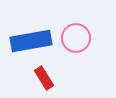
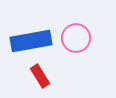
red rectangle: moved 4 px left, 2 px up
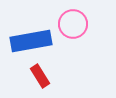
pink circle: moved 3 px left, 14 px up
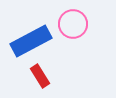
blue rectangle: rotated 18 degrees counterclockwise
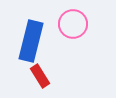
blue rectangle: rotated 48 degrees counterclockwise
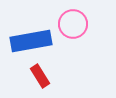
blue rectangle: rotated 66 degrees clockwise
